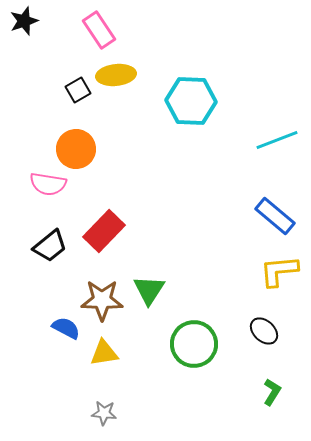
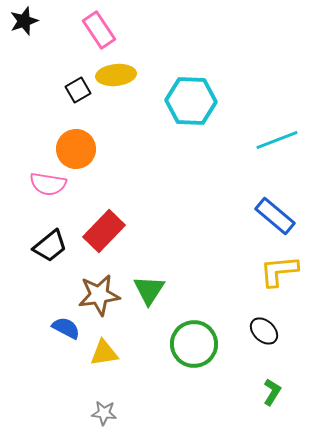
brown star: moved 3 px left, 5 px up; rotated 9 degrees counterclockwise
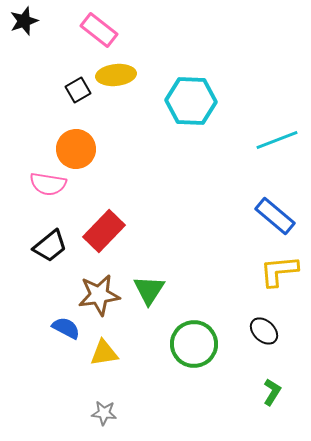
pink rectangle: rotated 18 degrees counterclockwise
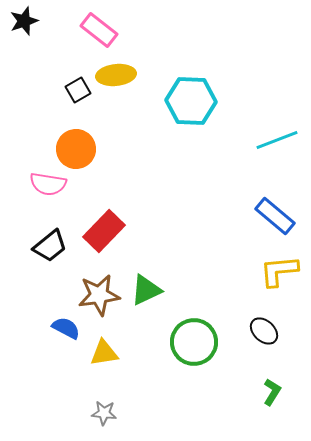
green triangle: moved 3 px left; rotated 32 degrees clockwise
green circle: moved 2 px up
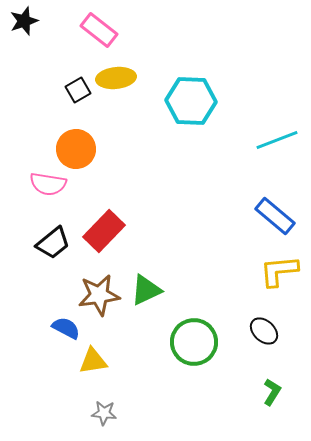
yellow ellipse: moved 3 px down
black trapezoid: moved 3 px right, 3 px up
yellow triangle: moved 11 px left, 8 px down
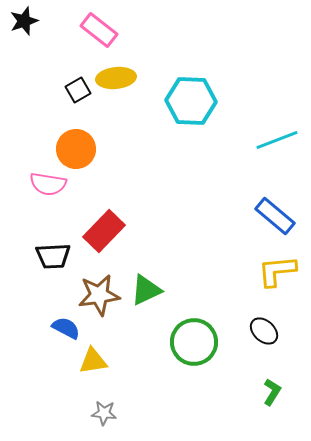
black trapezoid: moved 13 px down; rotated 36 degrees clockwise
yellow L-shape: moved 2 px left
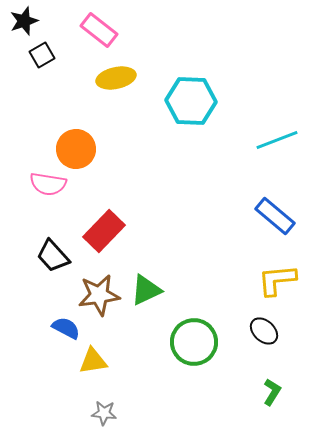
yellow ellipse: rotated 6 degrees counterclockwise
black square: moved 36 px left, 35 px up
black trapezoid: rotated 51 degrees clockwise
yellow L-shape: moved 9 px down
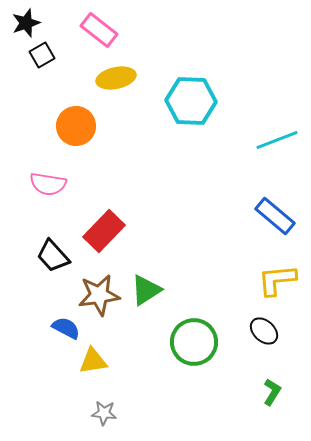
black star: moved 2 px right, 2 px down
orange circle: moved 23 px up
green triangle: rotated 8 degrees counterclockwise
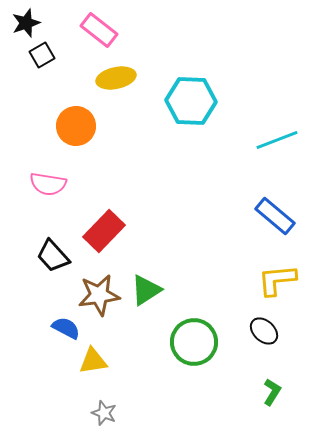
gray star: rotated 15 degrees clockwise
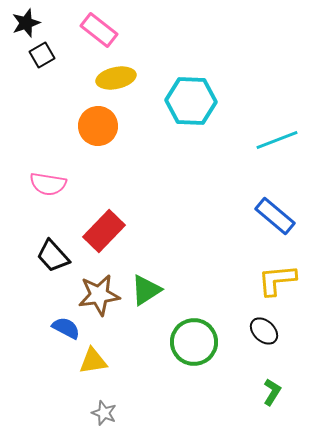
orange circle: moved 22 px right
